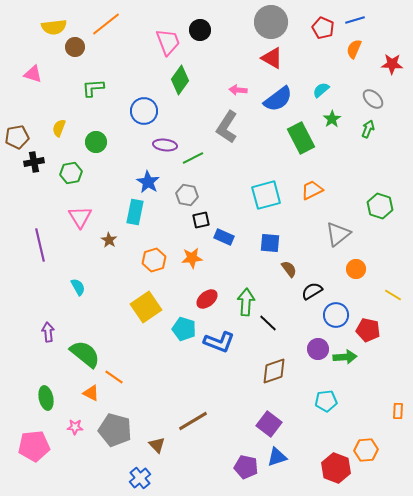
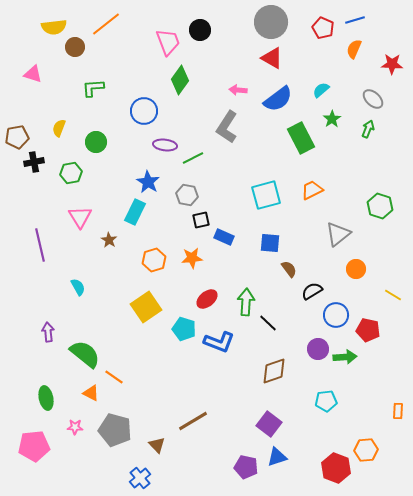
cyan rectangle at (135, 212): rotated 15 degrees clockwise
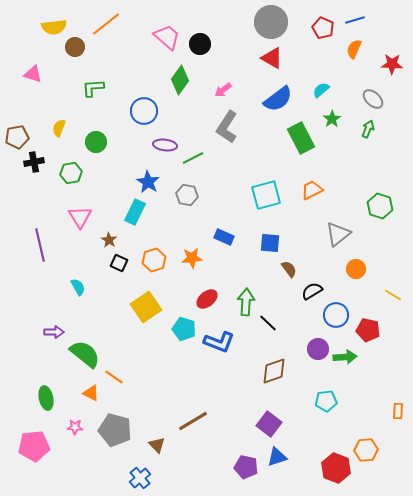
black circle at (200, 30): moved 14 px down
pink trapezoid at (168, 42): moved 1 px left, 5 px up; rotated 28 degrees counterclockwise
pink arrow at (238, 90): moved 15 px left; rotated 42 degrees counterclockwise
black square at (201, 220): moved 82 px left, 43 px down; rotated 36 degrees clockwise
purple arrow at (48, 332): moved 6 px right; rotated 96 degrees clockwise
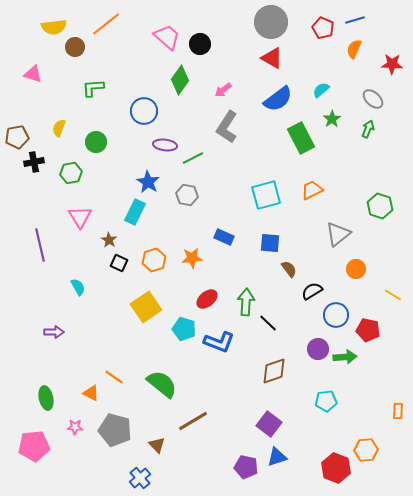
green semicircle at (85, 354): moved 77 px right, 30 px down
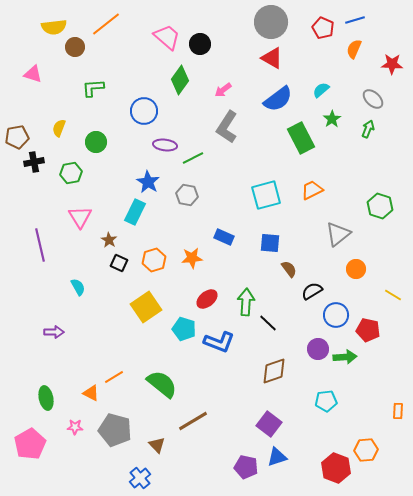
orange line at (114, 377): rotated 66 degrees counterclockwise
pink pentagon at (34, 446): moved 4 px left, 2 px up; rotated 24 degrees counterclockwise
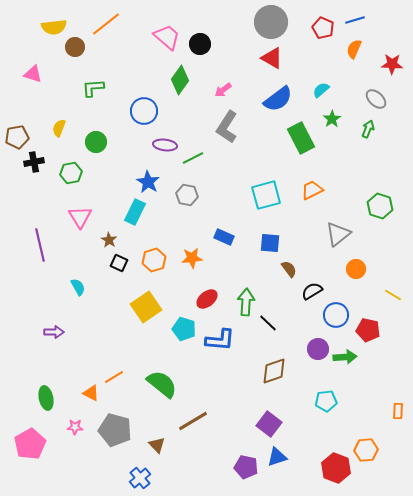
gray ellipse at (373, 99): moved 3 px right
blue L-shape at (219, 342): moved 1 px right, 2 px up; rotated 16 degrees counterclockwise
